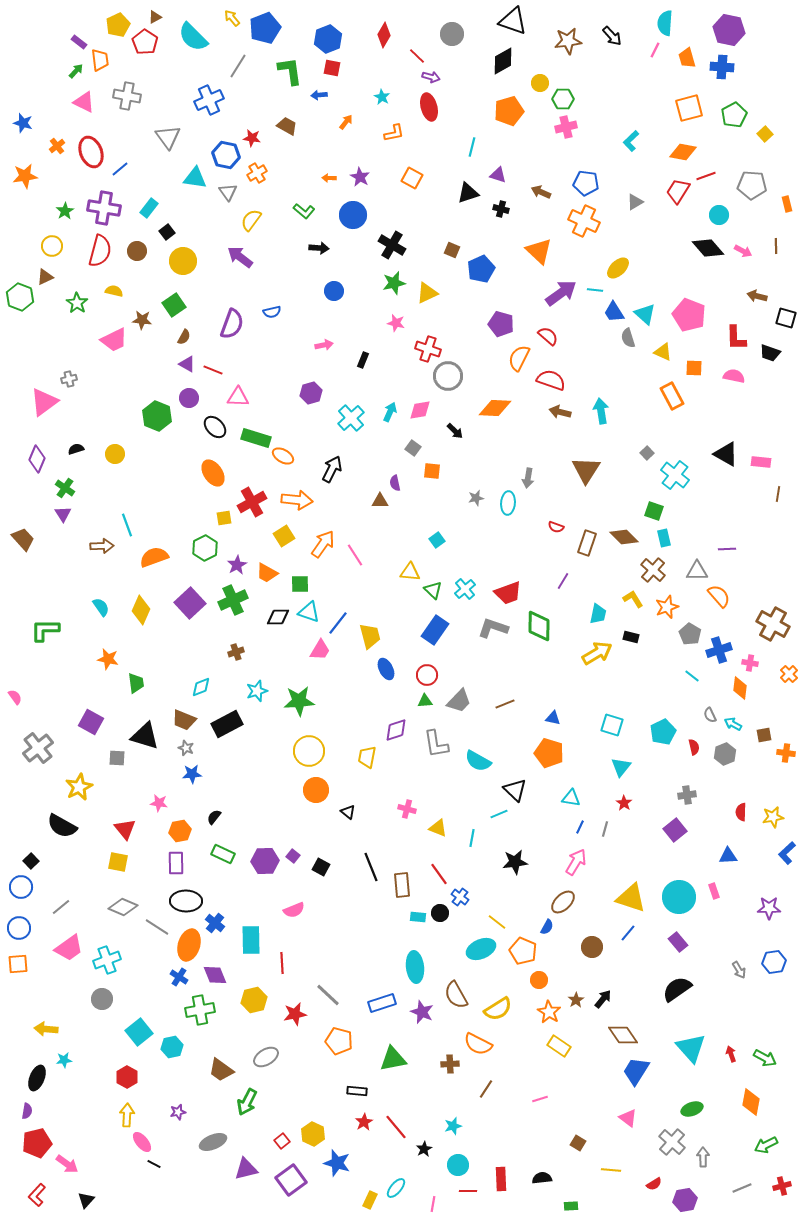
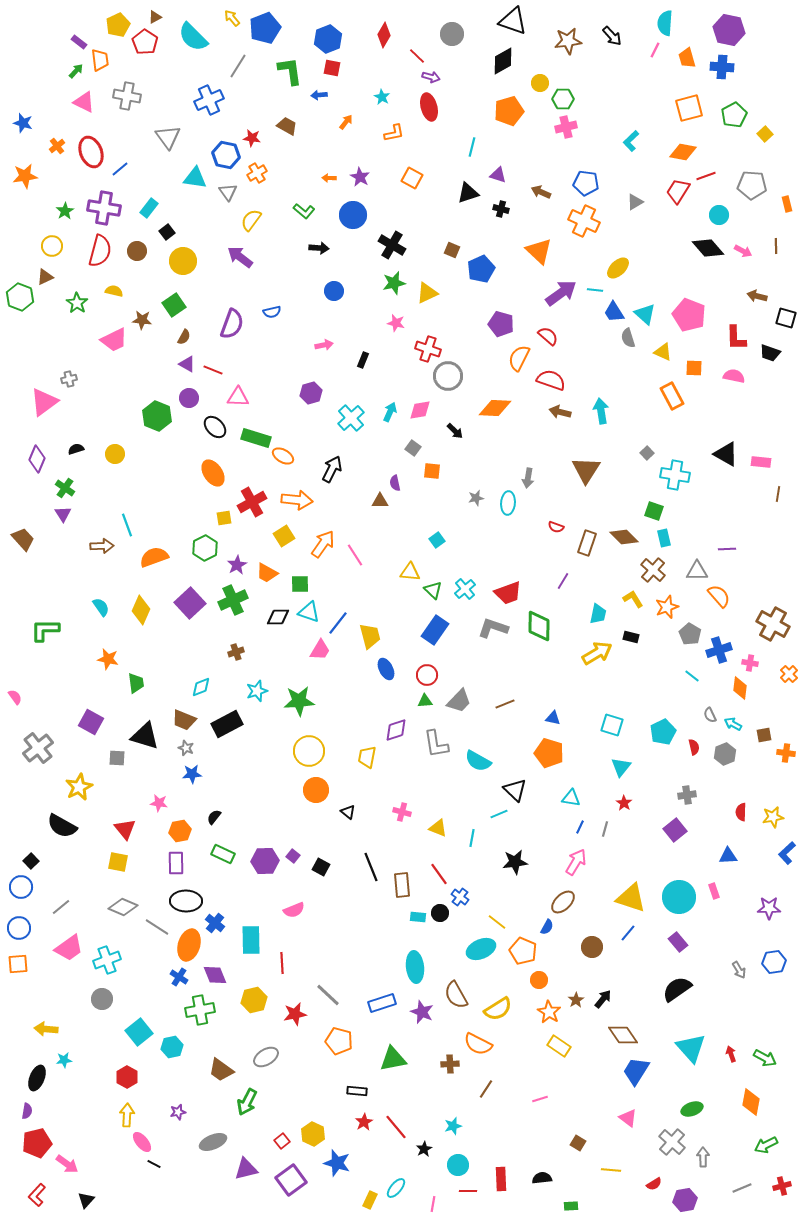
cyan cross at (675, 475): rotated 28 degrees counterclockwise
pink cross at (407, 809): moved 5 px left, 3 px down
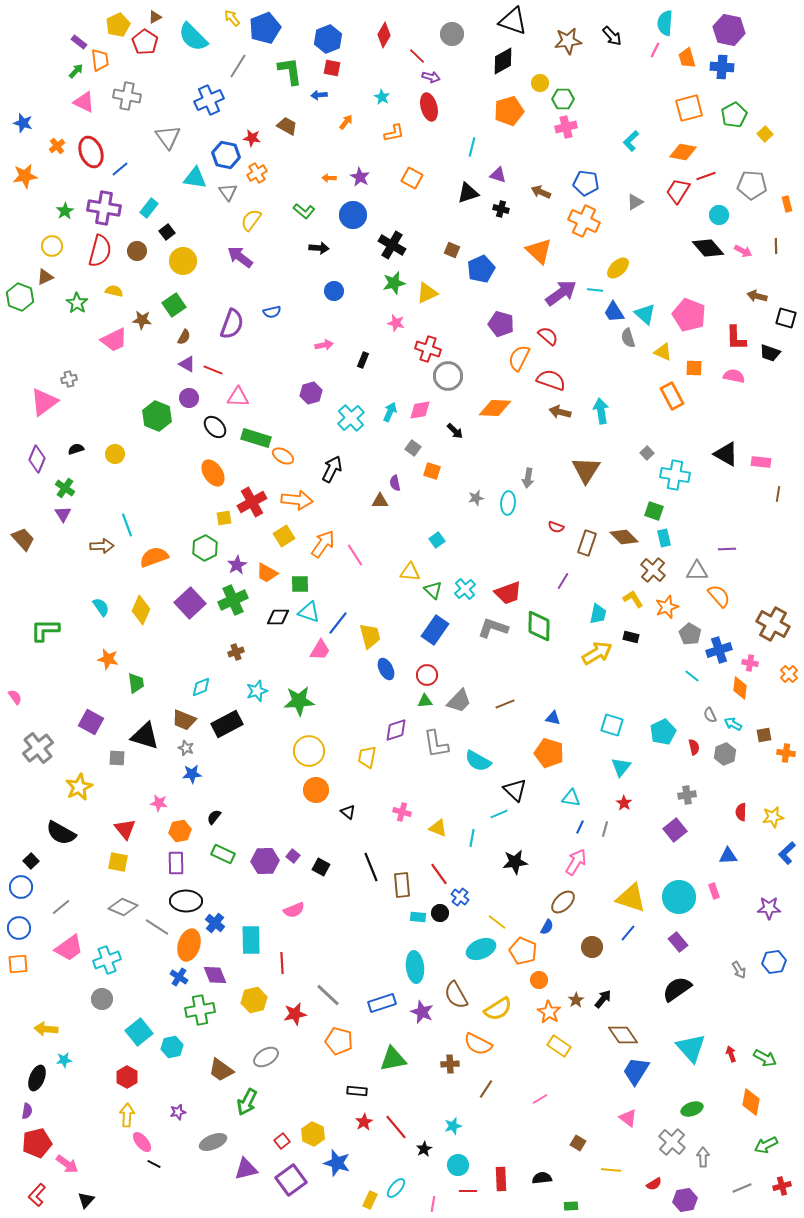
orange square at (432, 471): rotated 12 degrees clockwise
black semicircle at (62, 826): moved 1 px left, 7 px down
pink line at (540, 1099): rotated 14 degrees counterclockwise
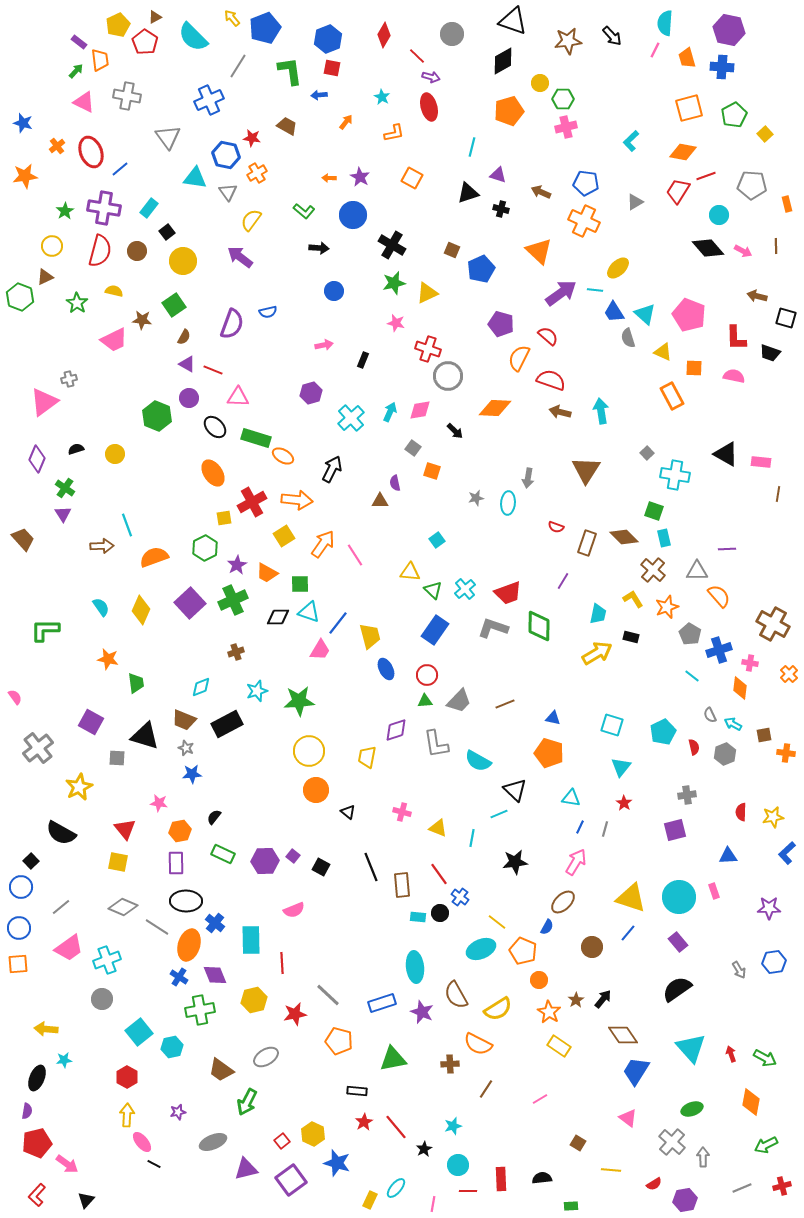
blue semicircle at (272, 312): moved 4 px left
purple square at (675, 830): rotated 25 degrees clockwise
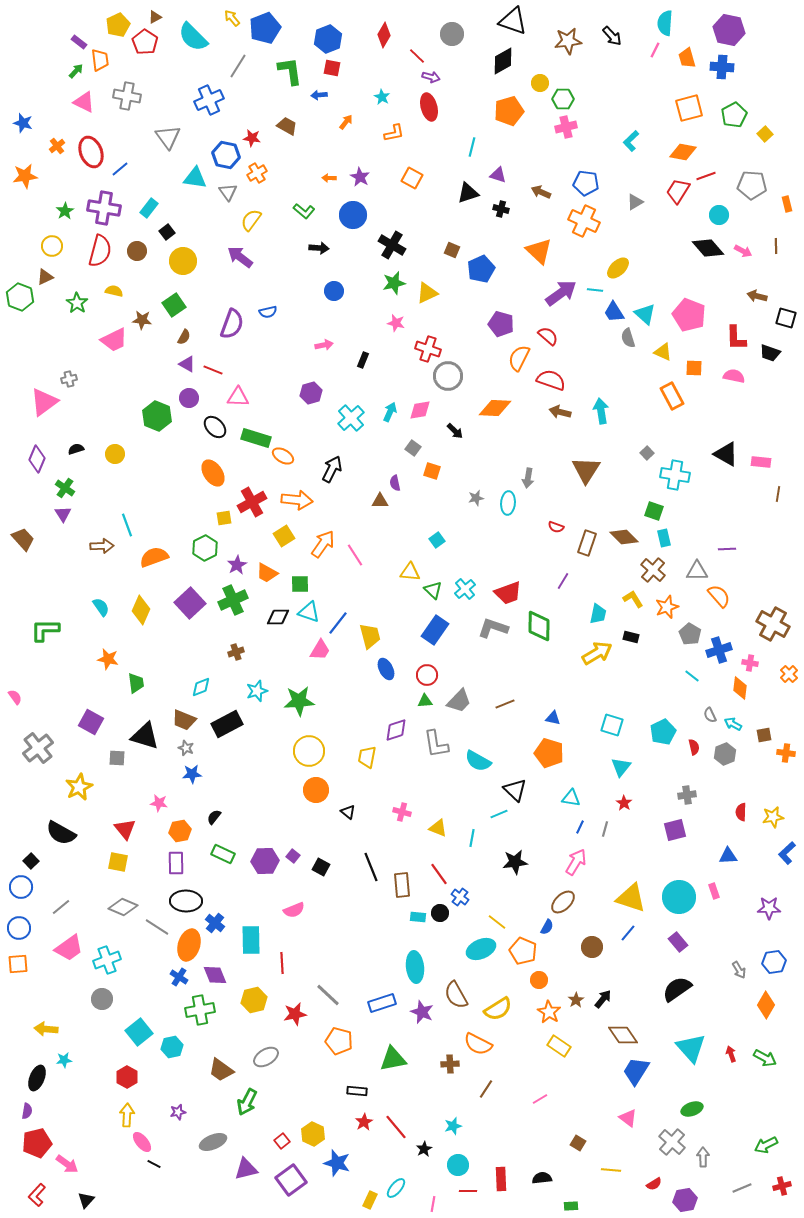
orange diamond at (751, 1102): moved 15 px right, 97 px up; rotated 20 degrees clockwise
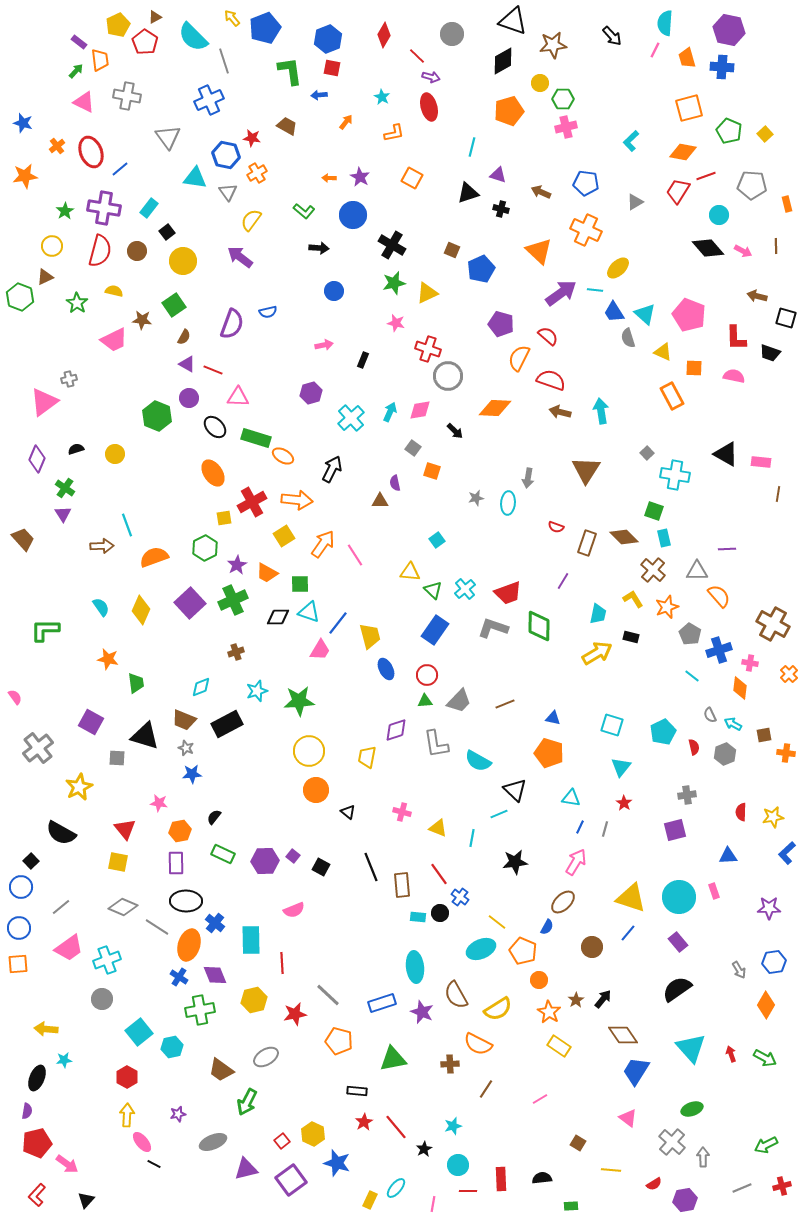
brown star at (568, 41): moved 15 px left, 4 px down
gray line at (238, 66): moved 14 px left, 5 px up; rotated 50 degrees counterclockwise
green pentagon at (734, 115): moved 5 px left, 16 px down; rotated 20 degrees counterclockwise
orange cross at (584, 221): moved 2 px right, 9 px down
purple star at (178, 1112): moved 2 px down
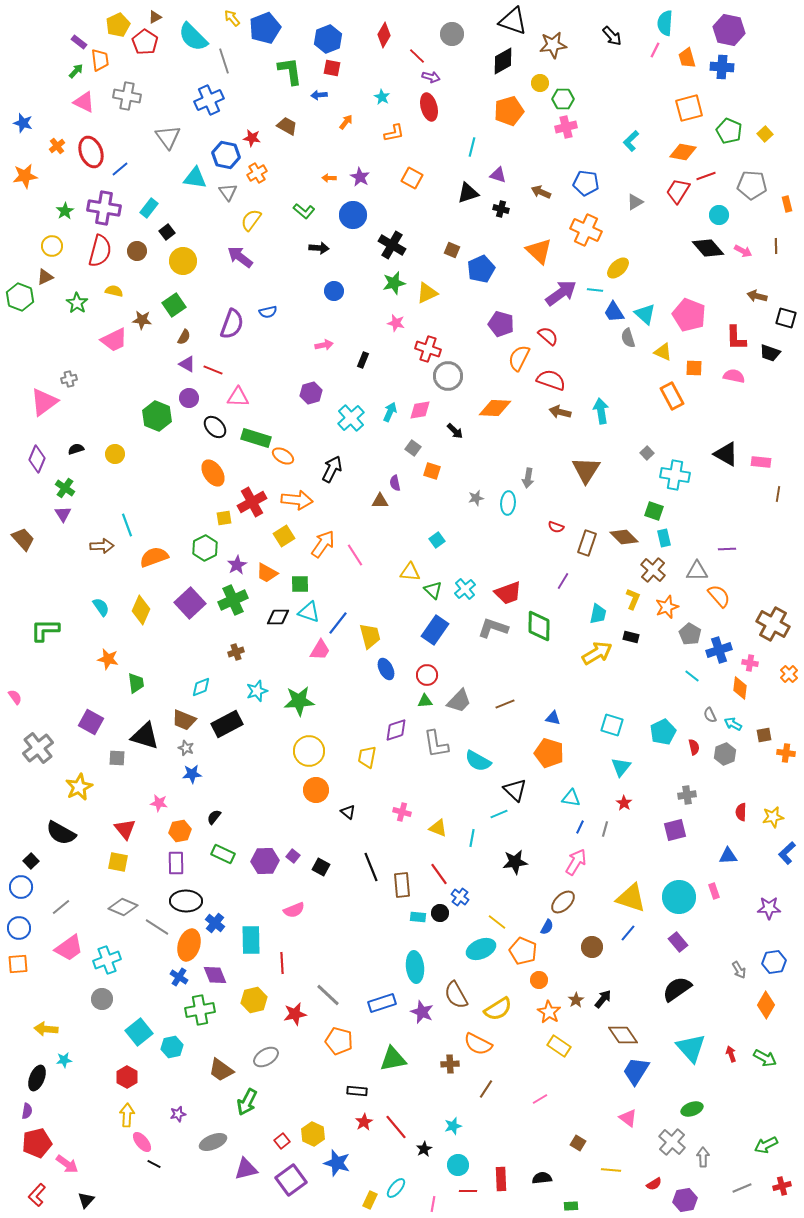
yellow L-shape at (633, 599): rotated 55 degrees clockwise
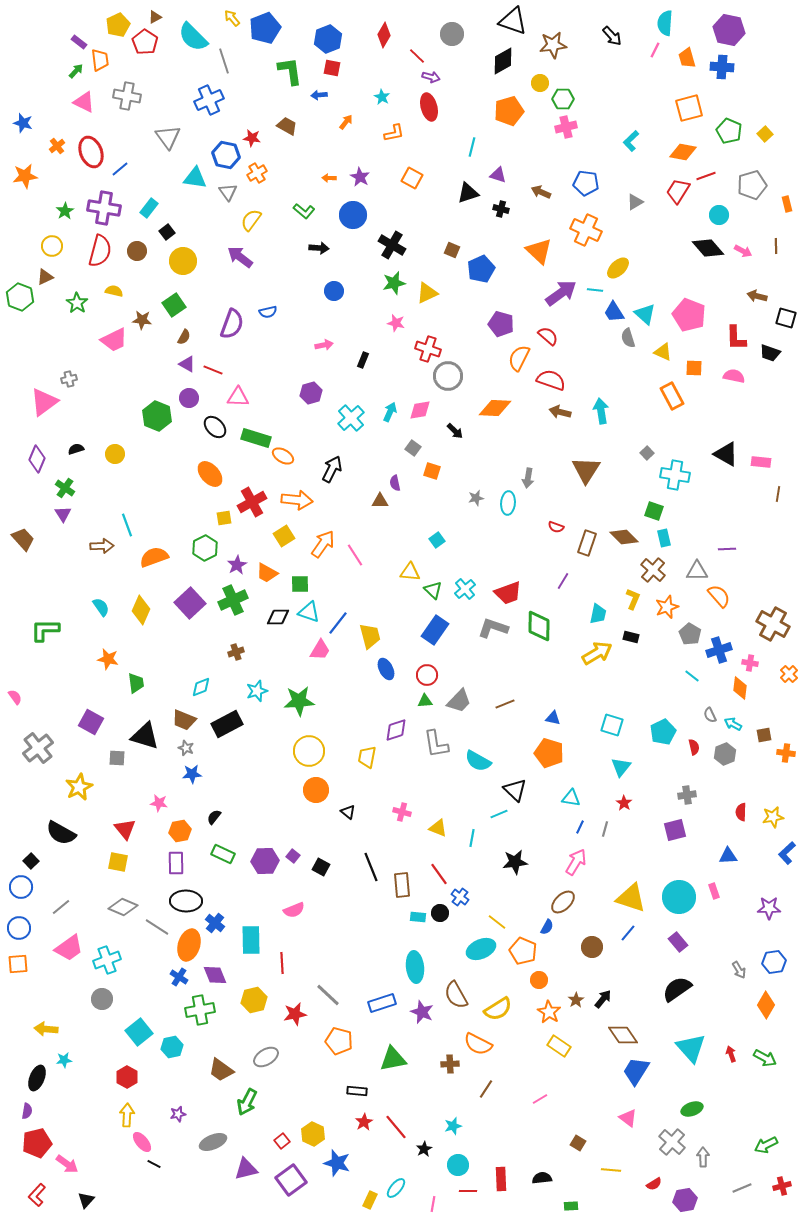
gray pentagon at (752, 185): rotated 20 degrees counterclockwise
orange ellipse at (213, 473): moved 3 px left, 1 px down; rotated 8 degrees counterclockwise
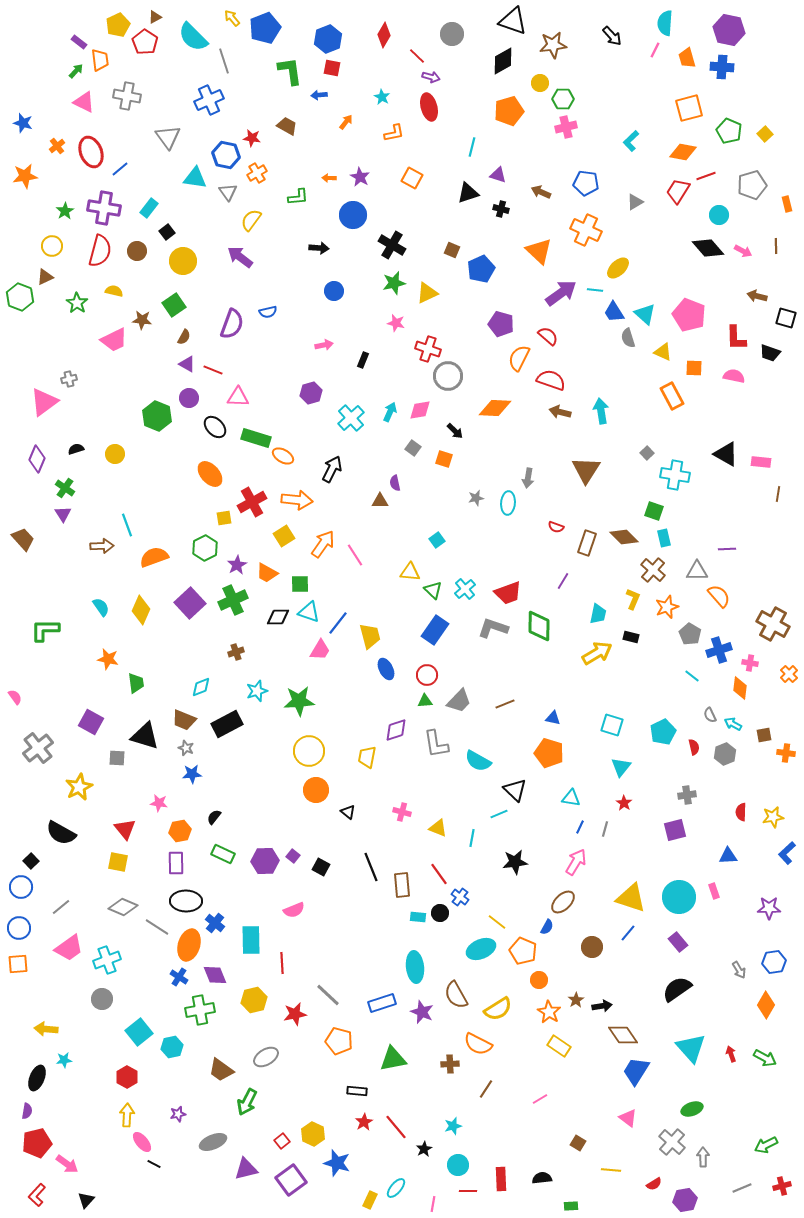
green L-shape at (304, 211): moved 6 px left, 14 px up; rotated 45 degrees counterclockwise
orange square at (432, 471): moved 12 px right, 12 px up
black arrow at (603, 999): moved 1 px left, 7 px down; rotated 42 degrees clockwise
